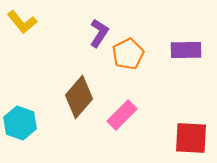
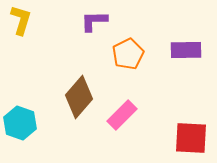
yellow L-shape: moved 1 px left, 2 px up; rotated 124 degrees counterclockwise
purple L-shape: moved 5 px left, 12 px up; rotated 124 degrees counterclockwise
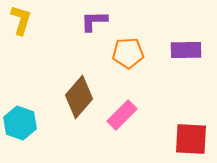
orange pentagon: moved 1 px up; rotated 24 degrees clockwise
red square: moved 1 px down
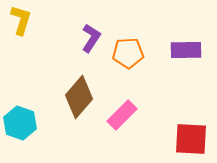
purple L-shape: moved 3 px left, 17 px down; rotated 124 degrees clockwise
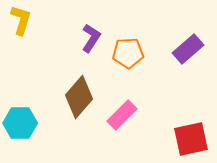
purple rectangle: moved 2 px right, 1 px up; rotated 40 degrees counterclockwise
cyan hexagon: rotated 20 degrees counterclockwise
red square: rotated 15 degrees counterclockwise
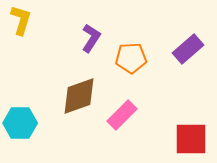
orange pentagon: moved 3 px right, 5 px down
brown diamond: moved 1 px up; rotated 30 degrees clockwise
red square: rotated 12 degrees clockwise
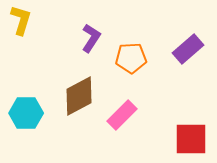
brown diamond: rotated 9 degrees counterclockwise
cyan hexagon: moved 6 px right, 10 px up
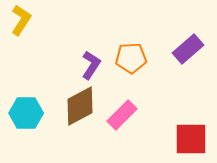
yellow L-shape: rotated 16 degrees clockwise
purple L-shape: moved 27 px down
brown diamond: moved 1 px right, 10 px down
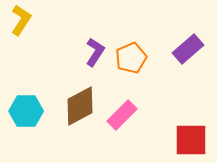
orange pentagon: rotated 20 degrees counterclockwise
purple L-shape: moved 4 px right, 13 px up
cyan hexagon: moved 2 px up
red square: moved 1 px down
